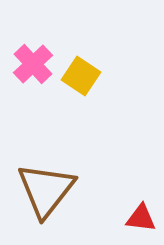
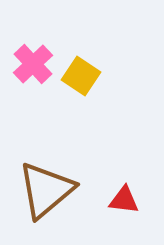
brown triangle: rotated 12 degrees clockwise
red triangle: moved 17 px left, 18 px up
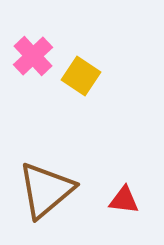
pink cross: moved 8 px up
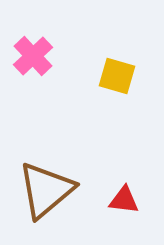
yellow square: moved 36 px right; rotated 18 degrees counterclockwise
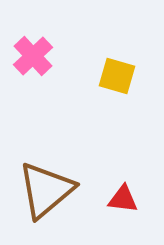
red triangle: moved 1 px left, 1 px up
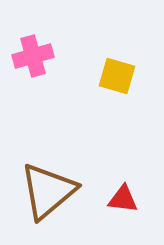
pink cross: rotated 27 degrees clockwise
brown triangle: moved 2 px right, 1 px down
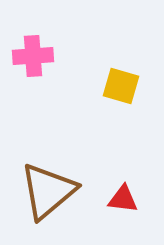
pink cross: rotated 12 degrees clockwise
yellow square: moved 4 px right, 10 px down
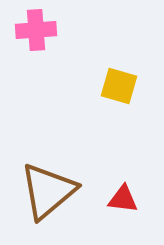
pink cross: moved 3 px right, 26 px up
yellow square: moved 2 px left
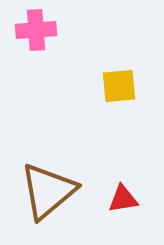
yellow square: rotated 21 degrees counterclockwise
red triangle: rotated 16 degrees counterclockwise
